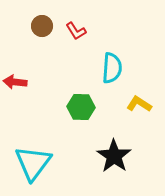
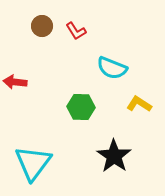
cyan semicircle: rotated 108 degrees clockwise
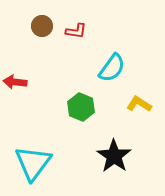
red L-shape: rotated 50 degrees counterclockwise
cyan semicircle: rotated 76 degrees counterclockwise
green hexagon: rotated 20 degrees clockwise
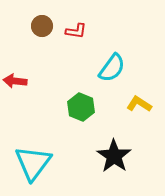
red arrow: moved 1 px up
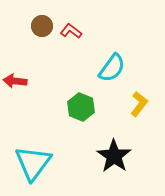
red L-shape: moved 5 px left; rotated 150 degrees counterclockwise
yellow L-shape: rotated 95 degrees clockwise
